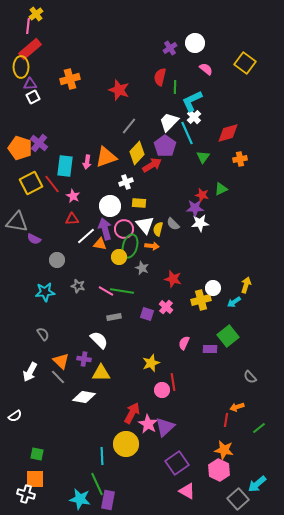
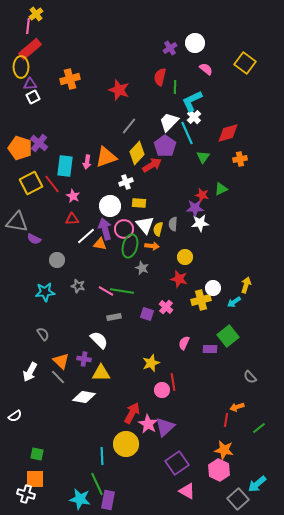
gray semicircle at (173, 224): rotated 48 degrees clockwise
yellow circle at (119, 257): moved 66 px right
red star at (173, 279): moved 6 px right
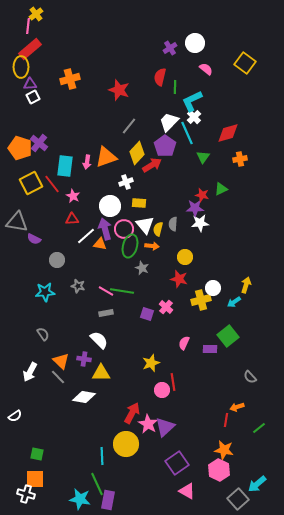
gray rectangle at (114, 317): moved 8 px left, 4 px up
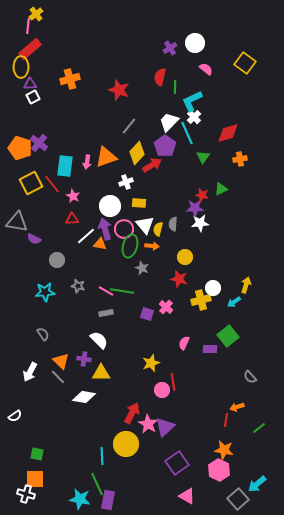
pink triangle at (187, 491): moved 5 px down
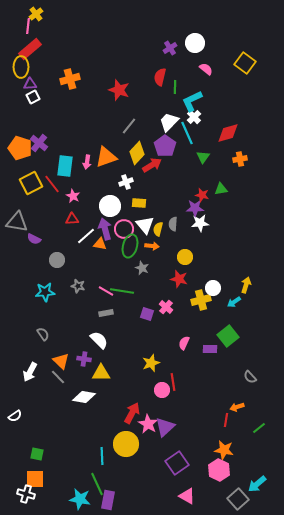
green triangle at (221, 189): rotated 16 degrees clockwise
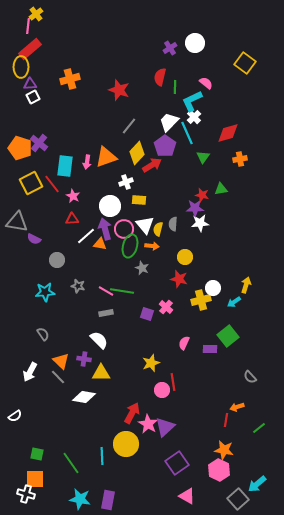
pink semicircle at (206, 69): moved 14 px down
yellow rectangle at (139, 203): moved 3 px up
green line at (97, 484): moved 26 px left, 21 px up; rotated 10 degrees counterclockwise
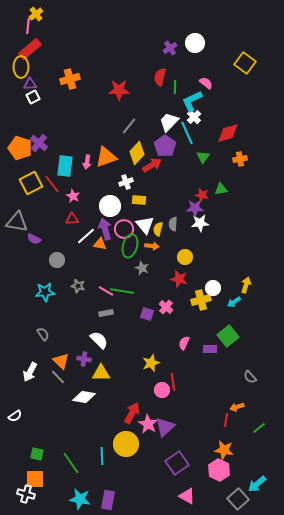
red star at (119, 90): rotated 20 degrees counterclockwise
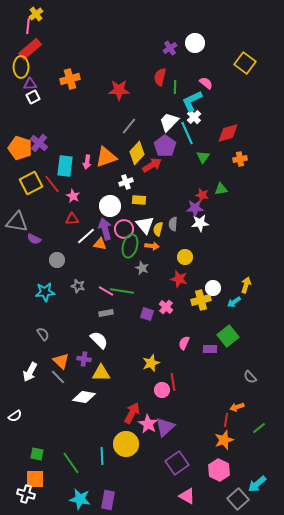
orange star at (224, 450): moved 10 px up; rotated 30 degrees counterclockwise
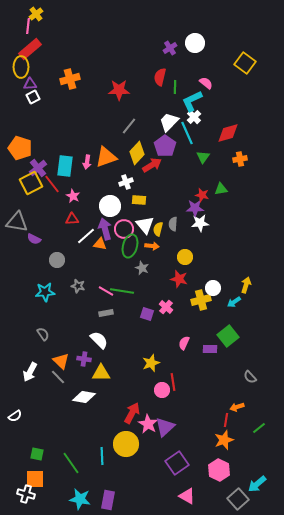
purple cross at (39, 143): moved 1 px left, 25 px down; rotated 12 degrees clockwise
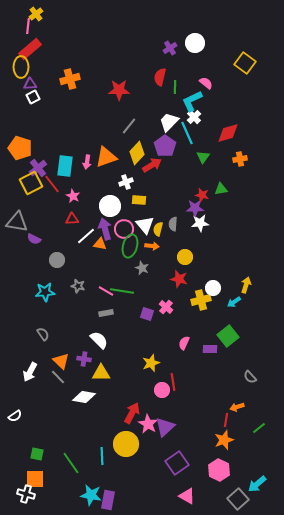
cyan star at (80, 499): moved 11 px right, 4 px up
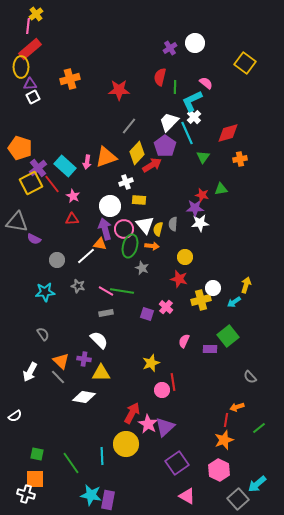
cyan rectangle at (65, 166): rotated 55 degrees counterclockwise
white line at (86, 236): moved 20 px down
pink semicircle at (184, 343): moved 2 px up
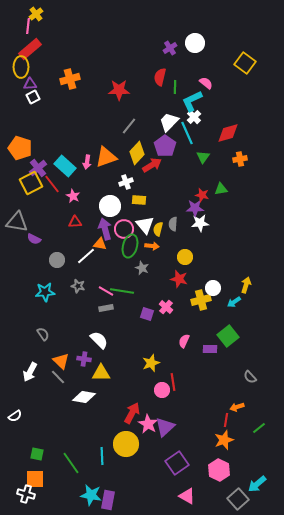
red triangle at (72, 219): moved 3 px right, 3 px down
gray rectangle at (106, 313): moved 5 px up
